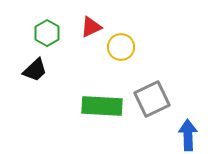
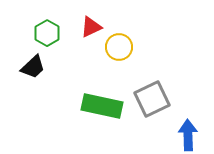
yellow circle: moved 2 px left
black trapezoid: moved 2 px left, 3 px up
green rectangle: rotated 9 degrees clockwise
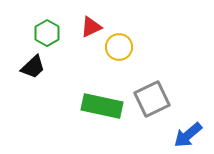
blue arrow: rotated 128 degrees counterclockwise
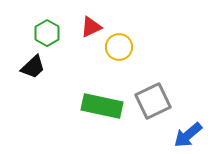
gray square: moved 1 px right, 2 px down
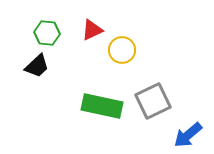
red triangle: moved 1 px right, 3 px down
green hexagon: rotated 25 degrees counterclockwise
yellow circle: moved 3 px right, 3 px down
black trapezoid: moved 4 px right, 1 px up
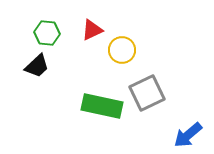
gray square: moved 6 px left, 8 px up
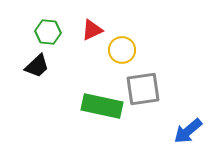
green hexagon: moved 1 px right, 1 px up
gray square: moved 4 px left, 4 px up; rotated 18 degrees clockwise
blue arrow: moved 4 px up
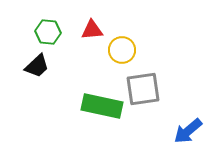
red triangle: rotated 20 degrees clockwise
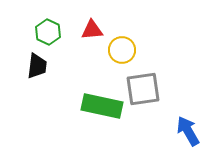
green hexagon: rotated 20 degrees clockwise
black trapezoid: rotated 40 degrees counterclockwise
blue arrow: rotated 100 degrees clockwise
